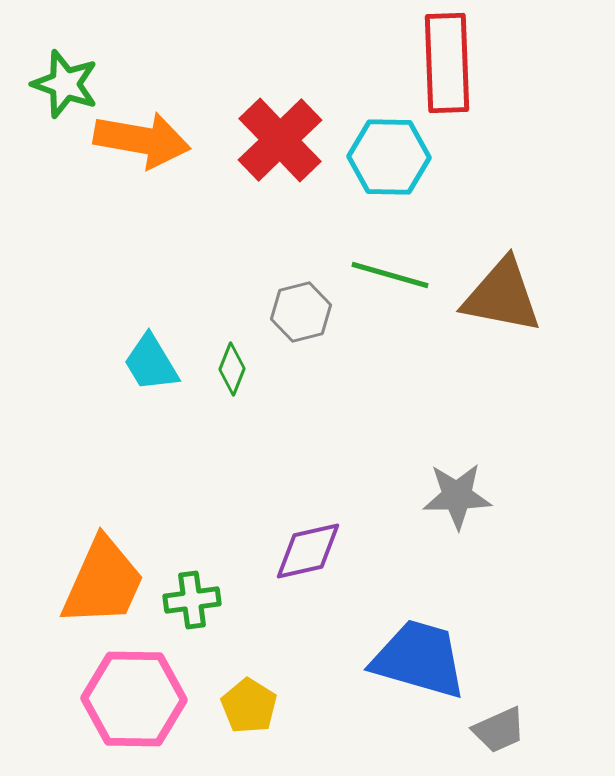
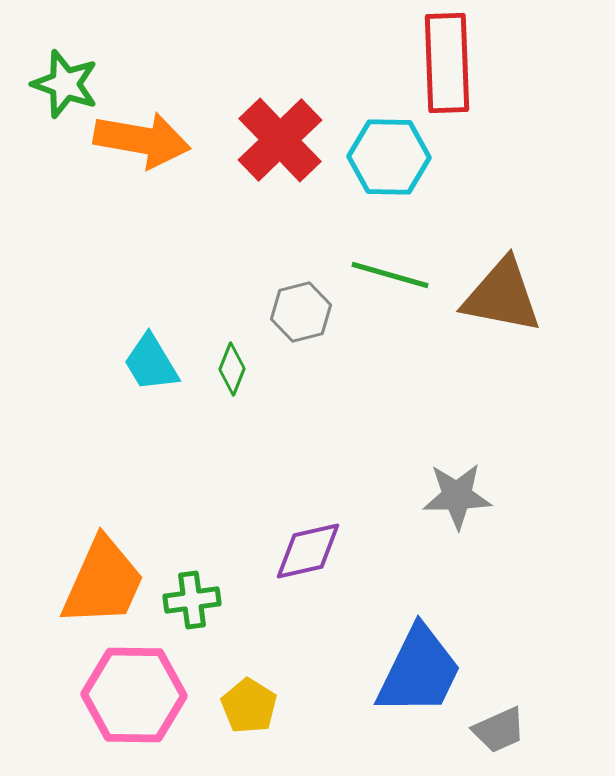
blue trapezoid: moved 12 px down; rotated 100 degrees clockwise
pink hexagon: moved 4 px up
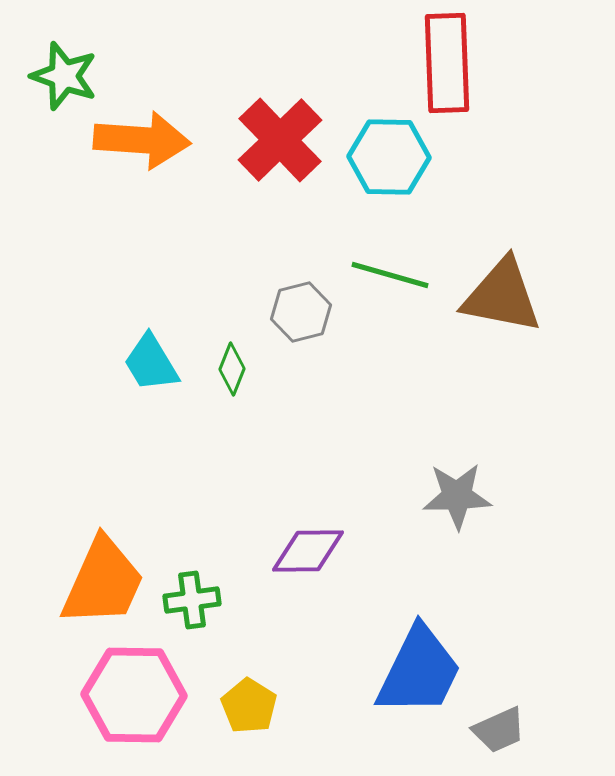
green star: moved 1 px left, 8 px up
orange arrow: rotated 6 degrees counterclockwise
purple diamond: rotated 12 degrees clockwise
